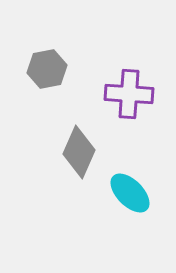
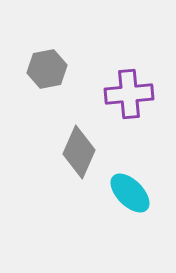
purple cross: rotated 9 degrees counterclockwise
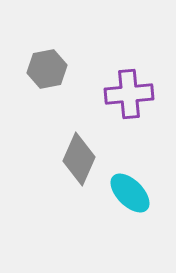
gray diamond: moved 7 px down
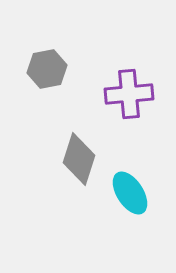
gray diamond: rotated 6 degrees counterclockwise
cyan ellipse: rotated 12 degrees clockwise
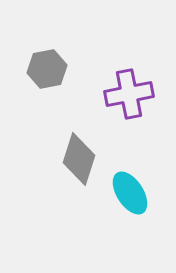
purple cross: rotated 6 degrees counterclockwise
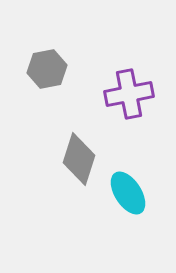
cyan ellipse: moved 2 px left
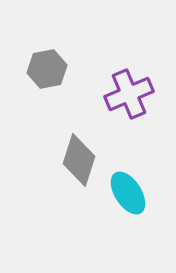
purple cross: rotated 12 degrees counterclockwise
gray diamond: moved 1 px down
